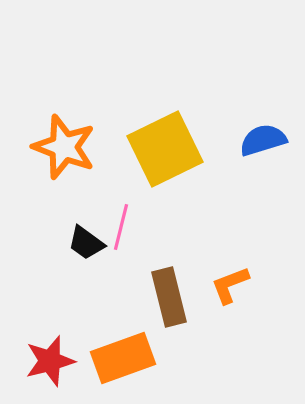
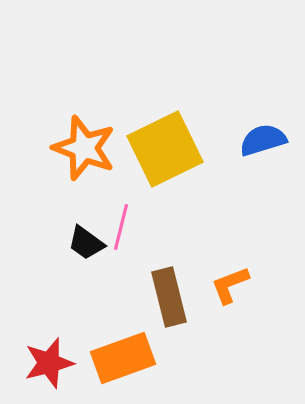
orange star: moved 20 px right, 1 px down
red star: moved 1 px left, 2 px down
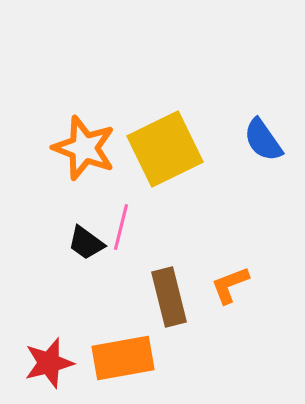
blue semicircle: rotated 108 degrees counterclockwise
orange rectangle: rotated 10 degrees clockwise
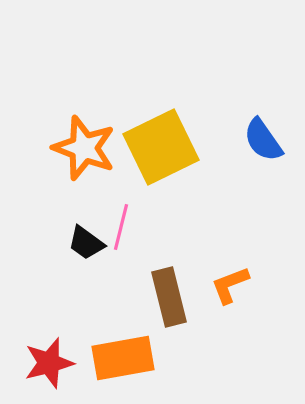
yellow square: moved 4 px left, 2 px up
